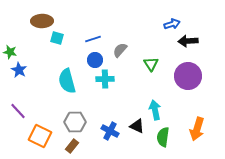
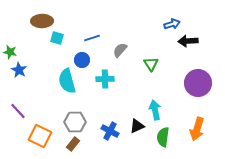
blue line: moved 1 px left, 1 px up
blue circle: moved 13 px left
purple circle: moved 10 px right, 7 px down
black triangle: rotated 49 degrees counterclockwise
brown rectangle: moved 1 px right, 2 px up
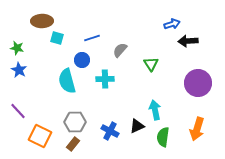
green star: moved 7 px right, 4 px up
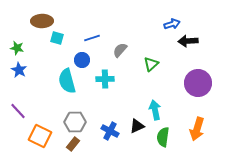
green triangle: rotated 21 degrees clockwise
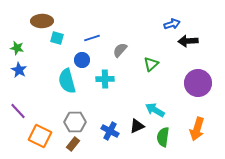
cyan arrow: rotated 48 degrees counterclockwise
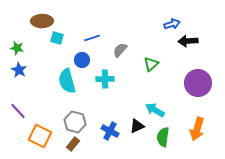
gray hexagon: rotated 15 degrees clockwise
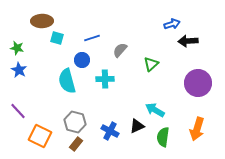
brown rectangle: moved 3 px right
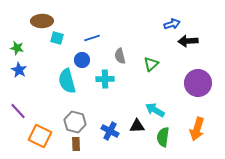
gray semicircle: moved 6 px down; rotated 56 degrees counterclockwise
black triangle: rotated 21 degrees clockwise
brown rectangle: rotated 40 degrees counterclockwise
